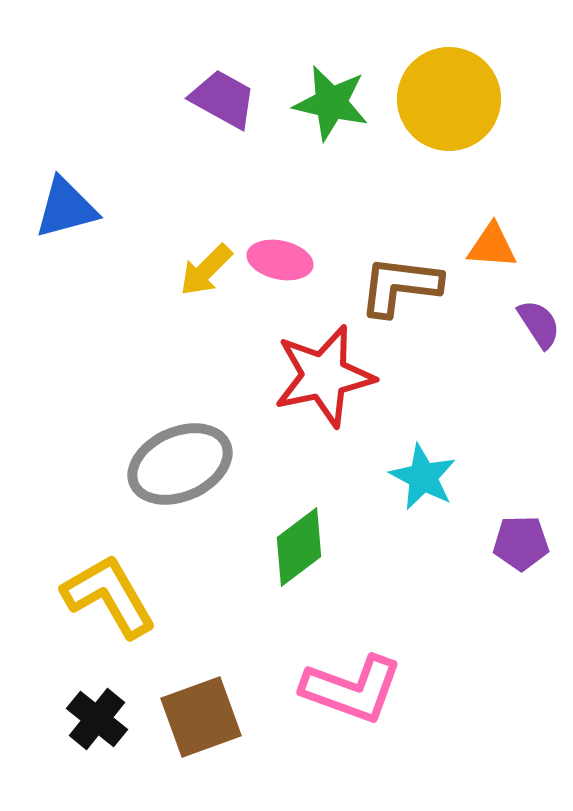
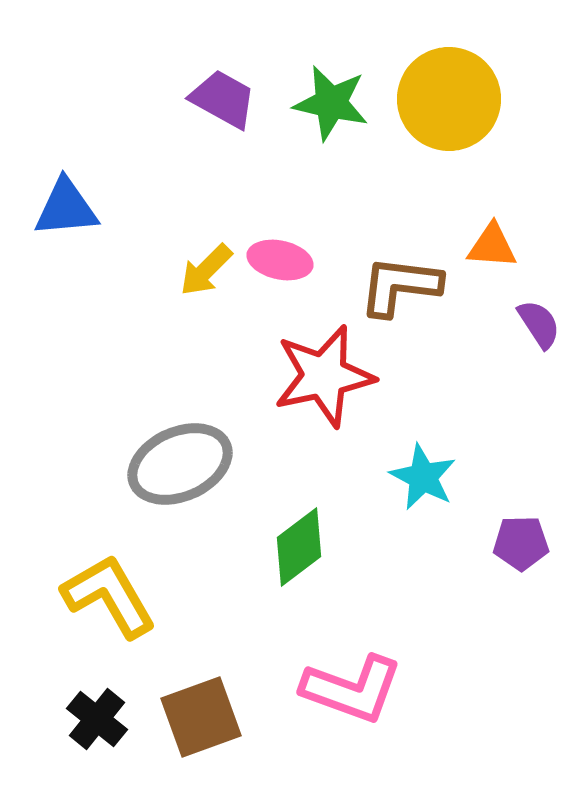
blue triangle: rotated 10 degrees clockwise
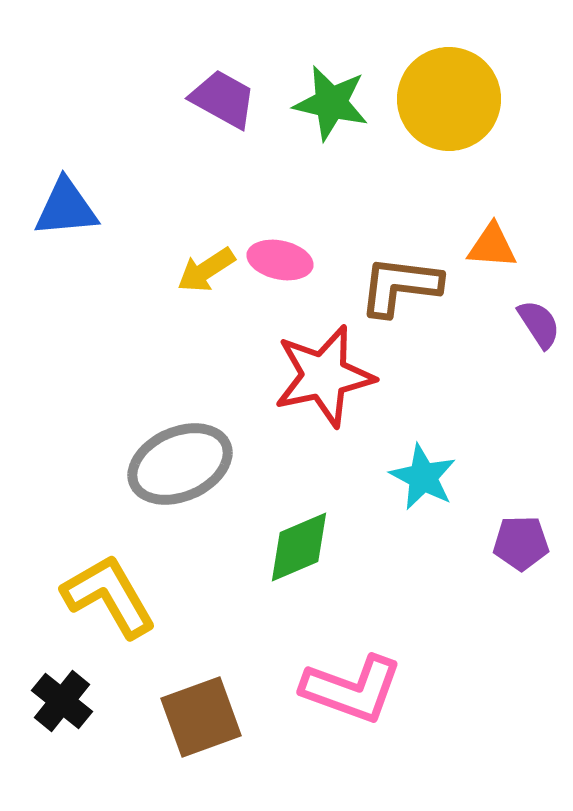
yellow arrow: rotated 12 degrees clockwise
green diamond: rotated 14 degrees clockwise
black cross: moved 35 px left, 18 px up
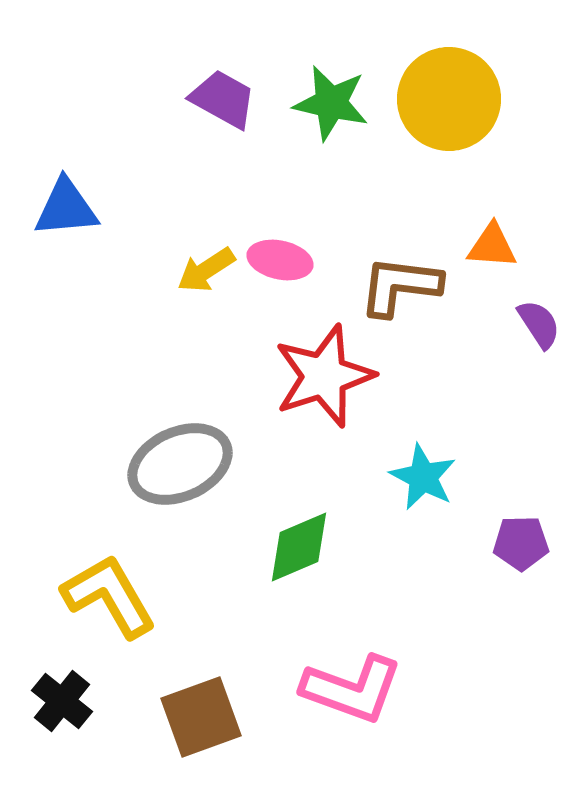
red star: rotated 6 degrees counterclockwise
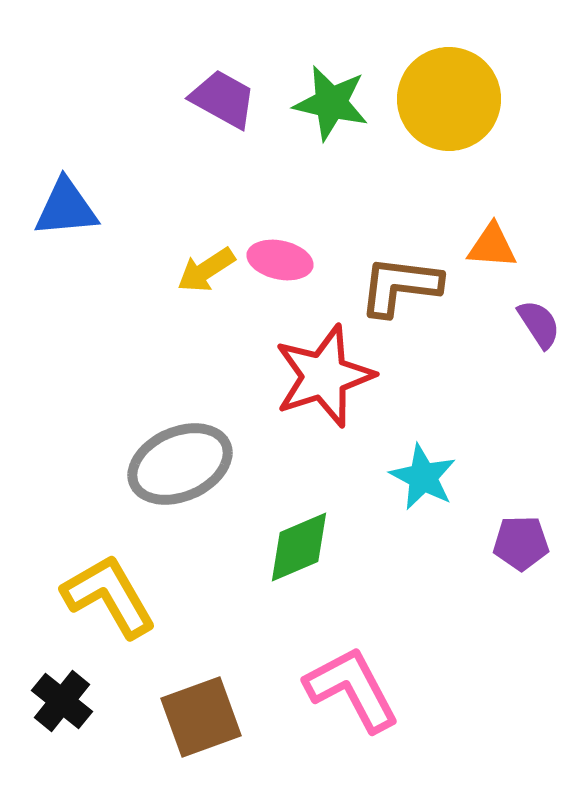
pink L-shape: rotated 138 degrees counterclockwise
